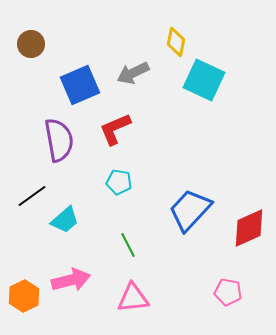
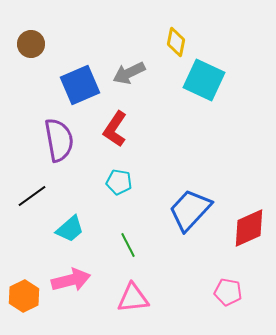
gray arrow: moved 4 px left
red L-shape: rotated 33 degrees counterclockwise
cyan trapezoid: moved 5 px right, 9 px down
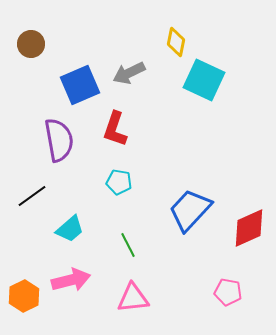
red L-shape: rotated 15 degrees counterclockwise
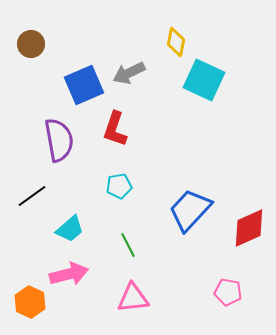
blue square: moved 4 px right
cyan pentagon: moved 4 px down; rotated 20 degrees counterclockwise
pink arrow: moved 2 px left, 6 px up
orange hexagon: moved 6 px right, 6 px down; rotated 8 degrees counterclockwise
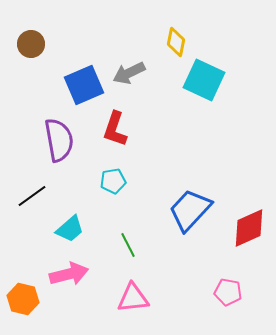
cyan pentagon: moved 6 px left, 5 px up
orange hexagon: moved 7 px left, 3 px up; rotated 12 degrees counterclockwise
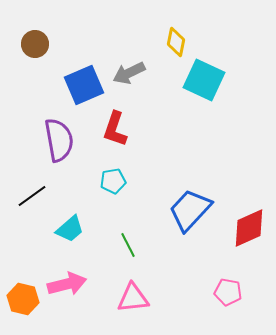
brown circle: moved 4 px right
pink arrow: moved 2 px left, 10 px down
